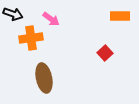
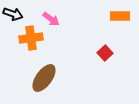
brown ellipse: rotated 48 degrees clockwise
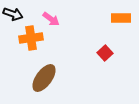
orange rectangle: moved 1 px right, 2 px down
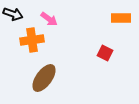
pink arrow: moved 2 px left
orange cross: moved 1 px right, 2 px down
red square: rotated 21 degrees counterclockwise
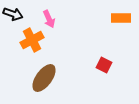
pink arrow: rotated 30 degrees clockwise
orange cross: rotated 20 degrees counterclockwise
red square: moved 1 px left, 12 px down
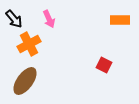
black arrow: moved 1 px right, 5 px down; rotated 30 degrees clockwise
orange rectangle: moved 1 px left, 2 px down
orange cross: moved 3 px left, 4 px down
brown ellipse: moved 19 px left, 3 px down
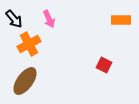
orange rectangle: moved 1 px right
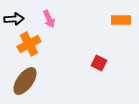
black arrow: rotated 54 degrees counterclockwise
red square: moved 5 px left, 2 px up
